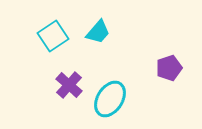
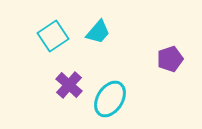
purple pentagon: moved 1 px right, 9 px up
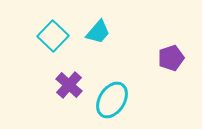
cyan square: rotated 12 degrees counterclockwise
purple pentagon: moved 1 px right, 1 px up
cyan ellipse: moved 2 px right, 1 px down
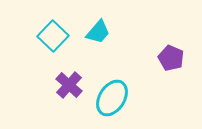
purple pentagon: rotated 30 degrees counterclockwise
cyan ellipse: moved 2 px up
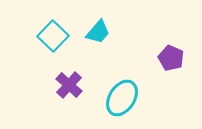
cyan ellipse: moved 10 px right
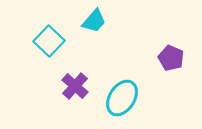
cyan trapezoid: moved 4 px left, 11 px up
cyan square: moved 4 px left, 5 px down
purple cross: moved 6 px right, 1 px down
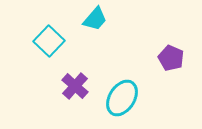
cyan trapezoid: moved 1 px right, 2 px up
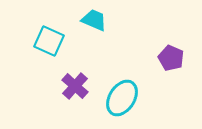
cyan trapezoid: moved 1 px left, 1 px down; rotated 108 degrees counterclockwise
cyan square: rotated 20 degrees counterclockwise
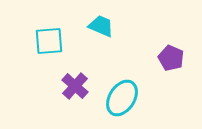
cyan trapezoid: moved 7 px right, 6 px down
cyan square: rotated 28 degrees counterclockwise
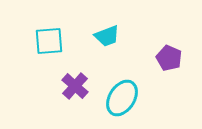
cyan trapezoid: moved 6 px right, 10 px down; rotated 136 degrees clockwise
purple pentagon: moved 2 px left
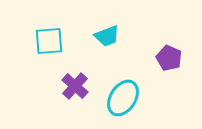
cyan ellipse: moved 1 px right
